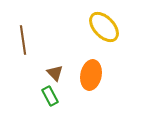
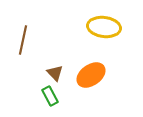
yellow ellipse: rotated 40 degrees counterclockwise
brown line: rotated 20 degrees clockwise
orange ellipse: rotated 44 degrees clockwise
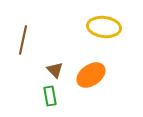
brown triangle: moved 3 px up
green rectangle: rotated 18 degrees clockwise
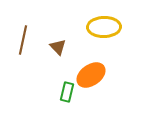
yellow ellipse: rotated 8 degrees counterclockwise
brown triangle: moved 3 px right, 23 px up
green rectangle: moved 17 px right, 4 px up; rotated 24 degrees clockwise
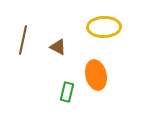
brown triangle: rotated 18 degrees counterclockwise
orange ellipse: moved 5 px right; rotated 68 degrees counterclockwise
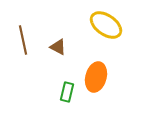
yellow ellipse: moved 2 px right, 2 px up; rotated 36 degrees clockwise
brown line: rotated 24 degrees counterclockwise
orange ellipse: moved 2 px down; rotated 28 degrees clockwise
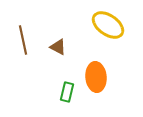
yellow ellipse: moved 2 px right
orange ellipse: rotated 20 degrees counterclockwise
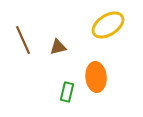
yellow ellipse: rotated 68 degrees counterclockwise
brown line: rotated 12 degrees counterclockwise
brown triangle: rotated 42 degrees counterclockwise
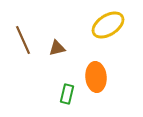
brown triangle: moved 1 px left, 1 px down
green rectangle: moved 2 px down
